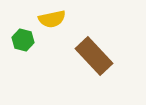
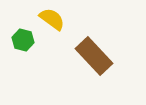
yellow semicircle: rotated 132 degrees counterclockwise
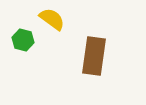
brown rectangle: rotated 51 degrees clockwise
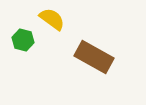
brown rectangle: moved 1 px down; rotated 69 degrees counterclockwise
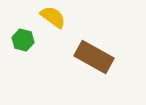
yellow semicircle: moved 1 px right, 2 px up
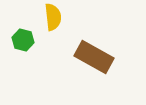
yellow semicircle: rotated 48 degrees clockwise
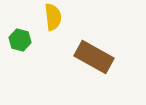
green hexagon: moved 3 px left
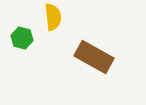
green hexagon: moved 2 px right, 2 px up
